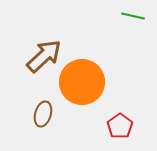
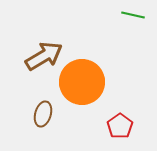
green line: moved 1 px up
brown arrow: rotated 12 degrees clockwise
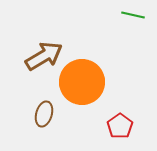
brown ellipse: moved 1 px right
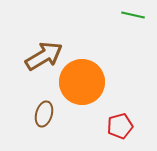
red pentagon: rotated 20 degrees clockwise
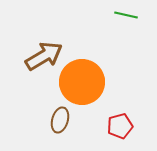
green line: moved 7 px left
brown ellipse: moved 16 px right, 6 px down
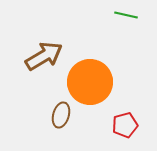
orange circle: moved 8 px right
brown ellipse: moved 1 px right, 5 px up
red pentagon: moved 5 px right, 1 px up
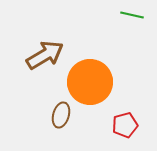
green line: moved 6 px right
brown arrow: moved 1 px right, 1 px up
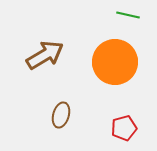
green line: moved 4 px left
orange circle: moved 25 px right, 20 px up
red pentagon: moved 1 px left, 3 px down
